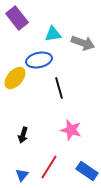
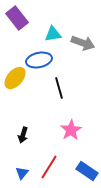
pink star: rotated 25 degrees clockwise
blue triangle: moved 2 px up
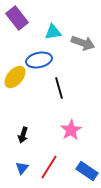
cyan triangle: moved 2 px up
yellow ellipse: moved 1 px up
blue triangle: moved 5 px up
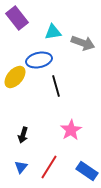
black line: moved 3 px left, 2 px up
blue triangle: moved 1 px left, 1 px up
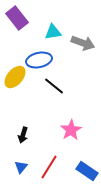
black line: moved 2 px left; rotated 35 degrees counterclockwise
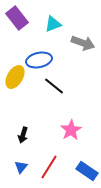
cyan triangle: moved 8 px up; rotated 12 degrees counterclockwise
yellow ellipse: rotated 10 degrees counterclockwise
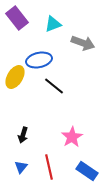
pink star: moved 1 px right, 7 px down
red line: rotated 45 degrees counterclockwise
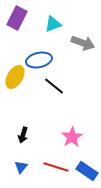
purple rectangle: rotated 65 degrees clockwise
red line: moved 7 px right; rotated 60 degrees counterclockwise
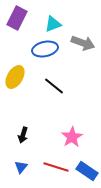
blue ellipse: moved 6 px right, 11 px up
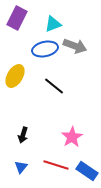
gray arrow: moved 8 px left, 3 px down
yellow ellipse: moved 1 px up
red line: moved 2 px up
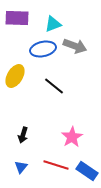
purple rectangle: rotated 65 degrees clockwise
blue ellipse: moved 2 px left
